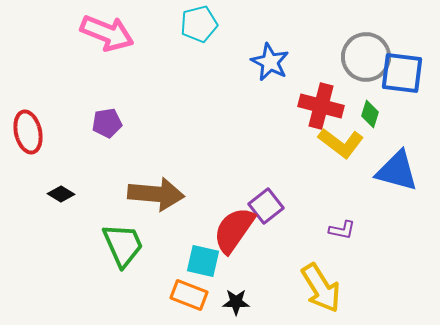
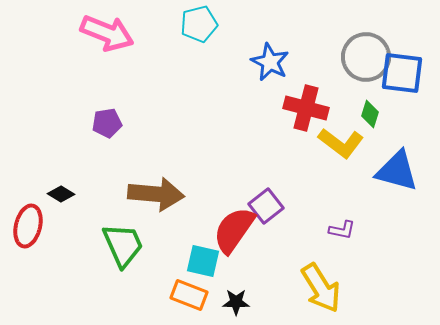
red cross: moved 15 px left, 2 px down
red ellipse: moved 94 px down; rotated 27 degrees clockwise
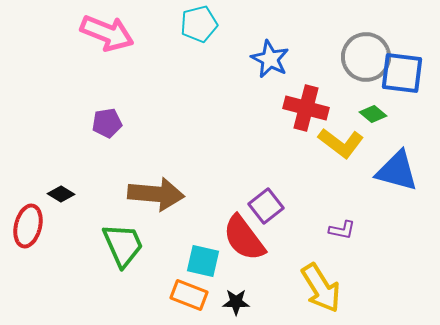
blue star: moved 3 px up
green diamond: moved 3 px right; rotated 68 degrees counterclockwise
red semicircle: moved 10 px right, 8 px down; rotated 72 degrees counterclockwise
